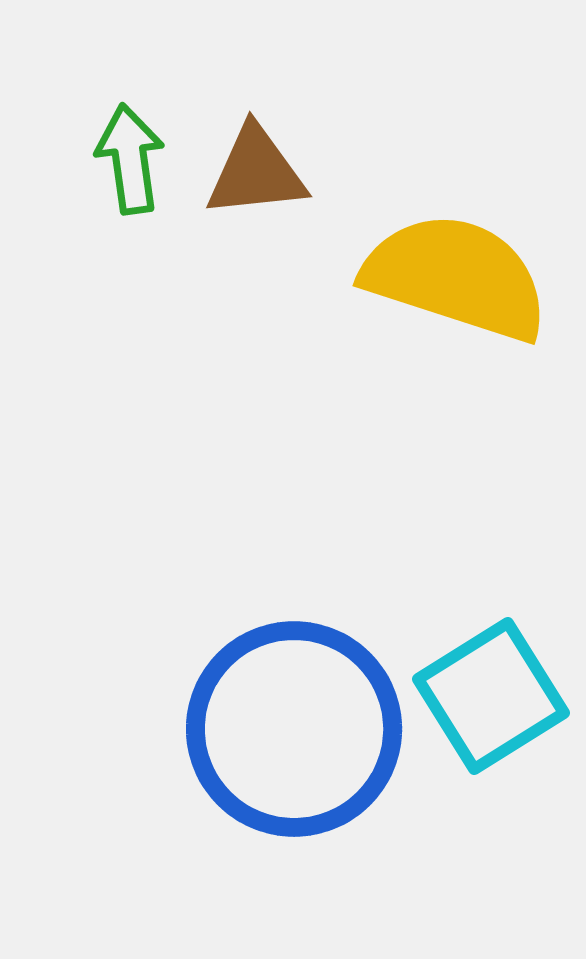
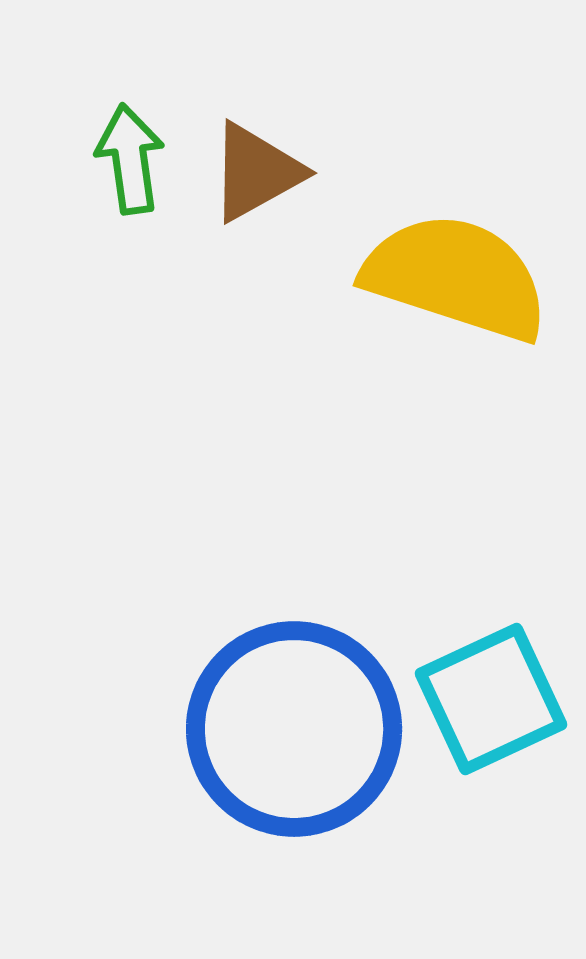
brown triangle: rotated 23 degrees counterclockwise
cyan square: moved 3 px down; rotated 7 degrees clockwise
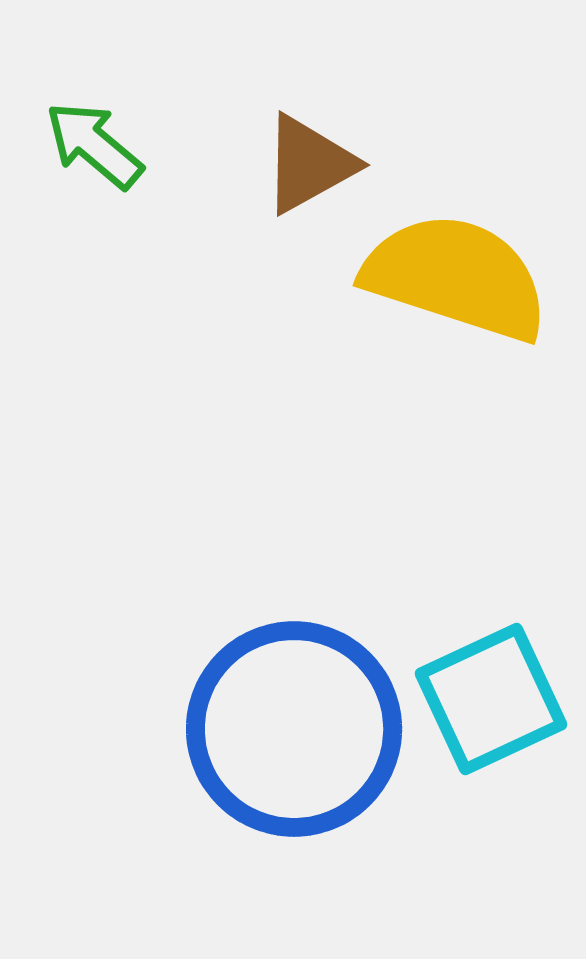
green arrow: moved 36 px left, 14 px up; rotated 42 degrees counterclockwise
brown triangle: moved 53 px right, 8 px up
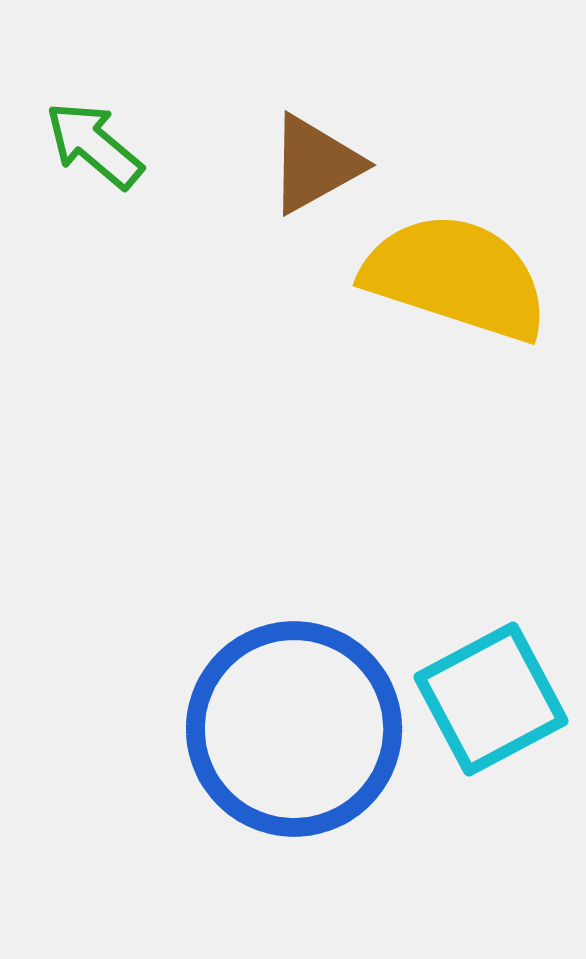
brown triangle: moved 6 px right
cyan square: rotated 3 degrees counterclockwise
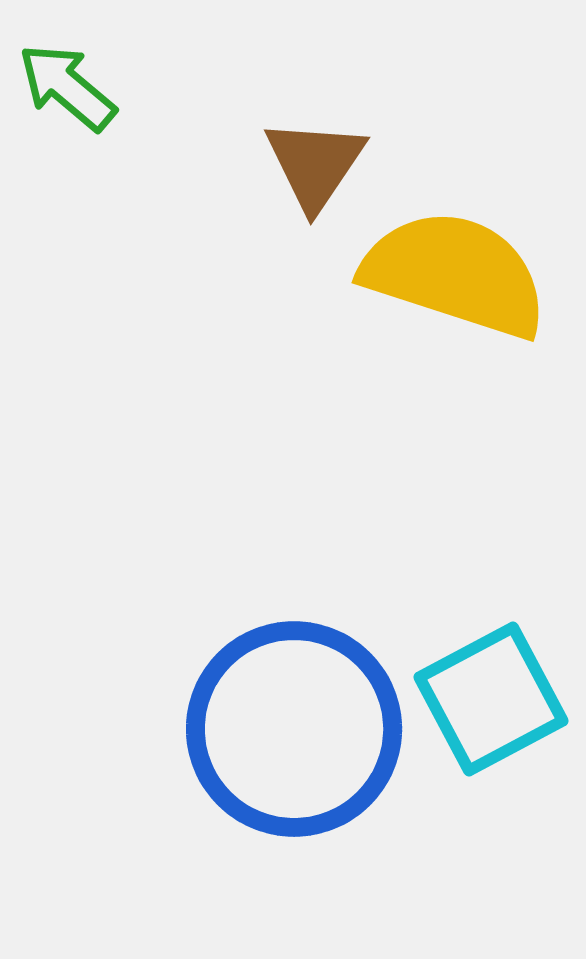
green arrow: moved 27 px left, 58 px up
brown triangle: rotated 27 degrees counterclockwise
yellow semicircle: moved 1 px left, 3 px up
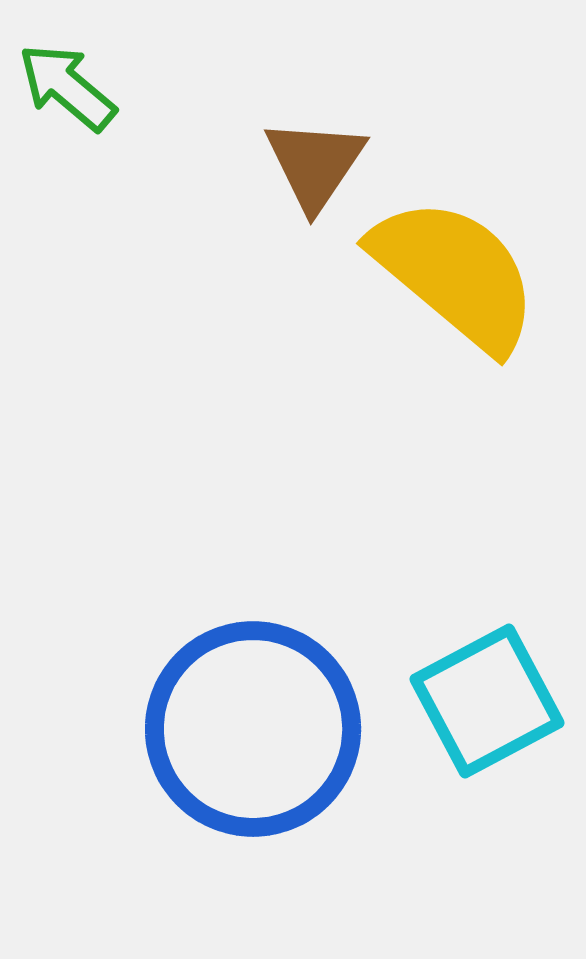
yellow semicircle: rotated 22 degrees clockwise
cyan square: moved 4 px left, 2 px down
blue circle: moved 41 px left
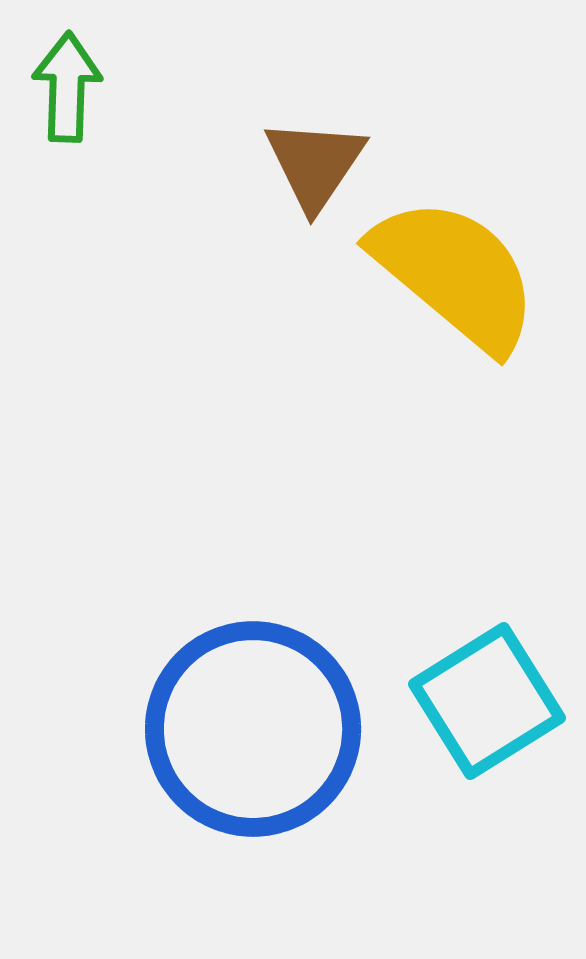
green arrow: rotated 52 degrees clockwise
cyan square: rotated 4 degrees counterclockwise
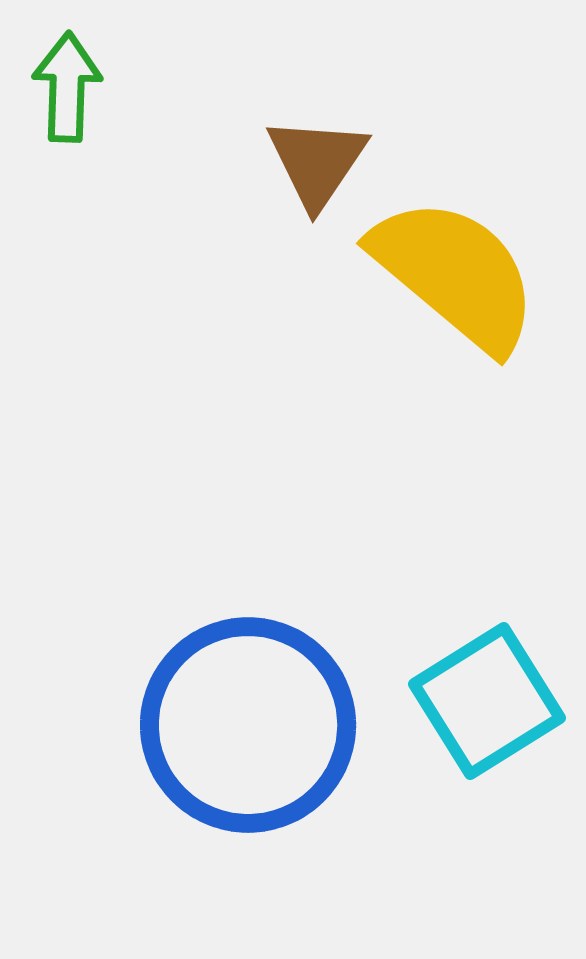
brown triangle: moved 2 px right, 2 px up
blue circle: moved 5 px left, 4 px up
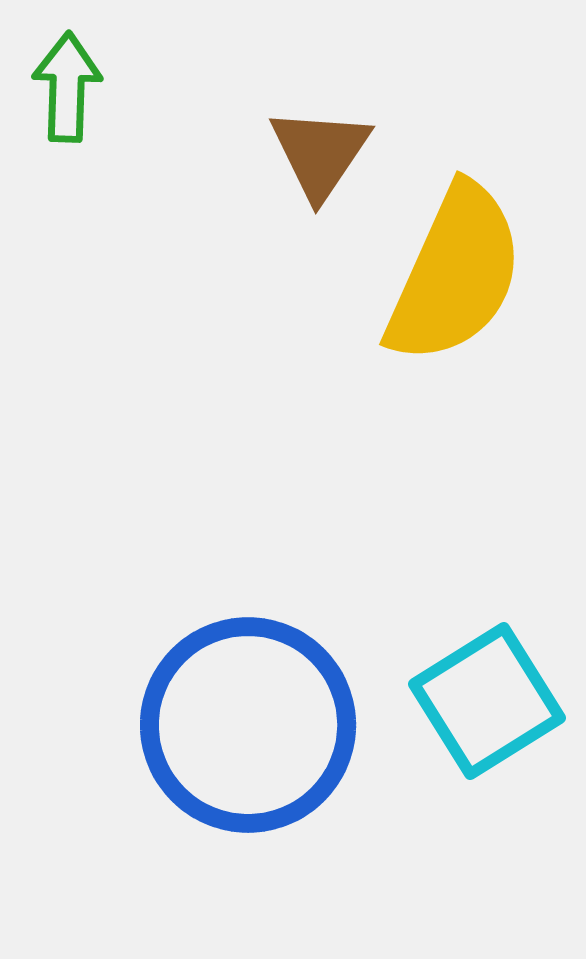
brown triangle: moved 3 px right, 9 px up
yellow semicircle: rotated 74 degrees clockwise
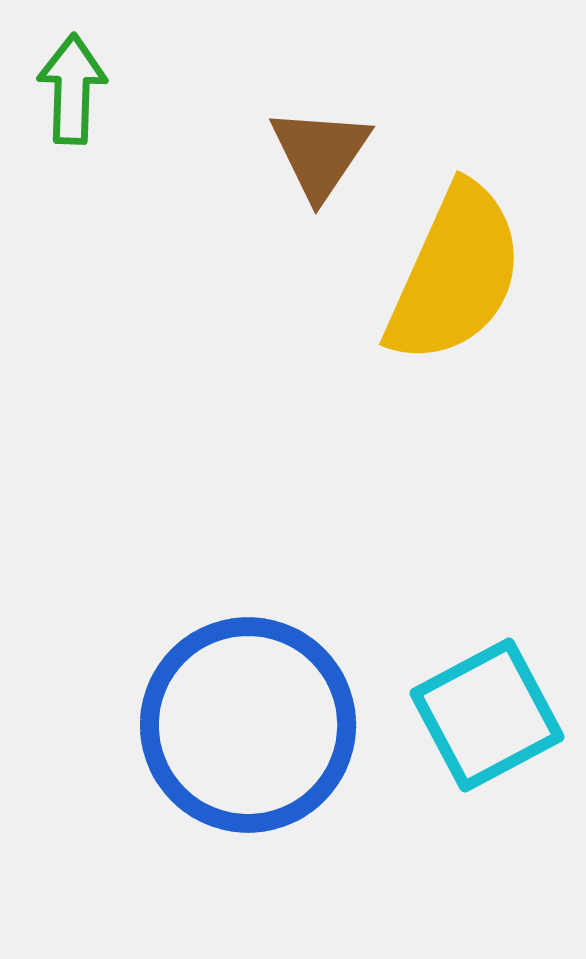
green arrow: moved 5 px right, 2 px down
cyan square: moved 14 px down; rotated 4 degrees clockwise
